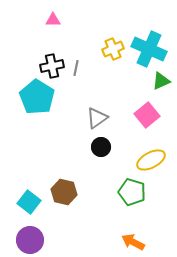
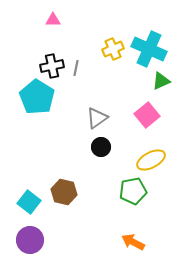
green pentagon: moved 1 px right, 1 px up; rotated 28 degrees counterclockwise
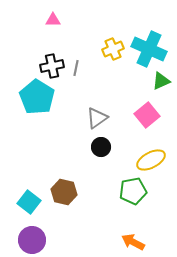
purple circle: moved 2 px right
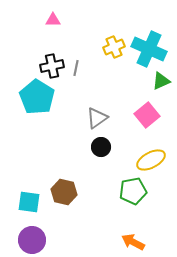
yellow cross: moved 1 px right, 2 px up
cyan square: rotated 30 degrees counterclockwise
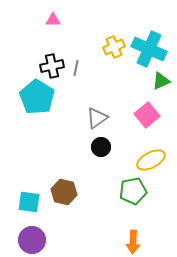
orange arrow: rotated 115 degrees counterclockwise
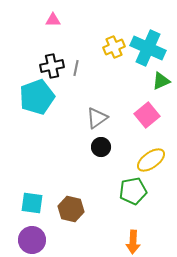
cyan cross: moved 1 px left, 1 px up
cyan pentagon: rotated 20 degrees clockwise
yellow ellipse: rotated 8 degrees counterclockwise
brown hexagon: moved 7 px right, 17 px down
cyan square: moved 3 px right, 1 px down
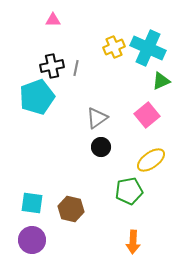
green pentagon: moved 4 px left
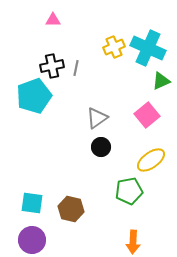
cyan pentagon: moved 3 px left, 1 px up
